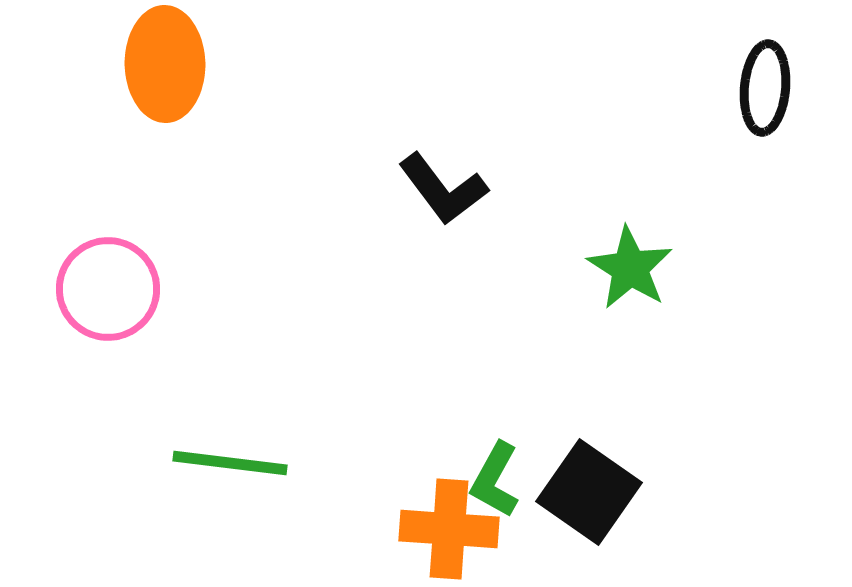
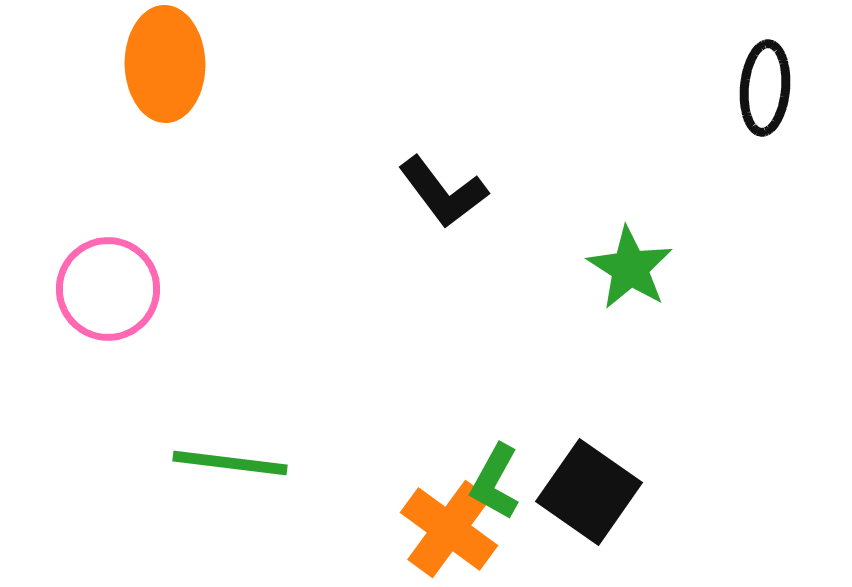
black L-shape: moved 3 px down
green L-shape: moved 2 px down
orange cross: rotated 32 degrees clockwise
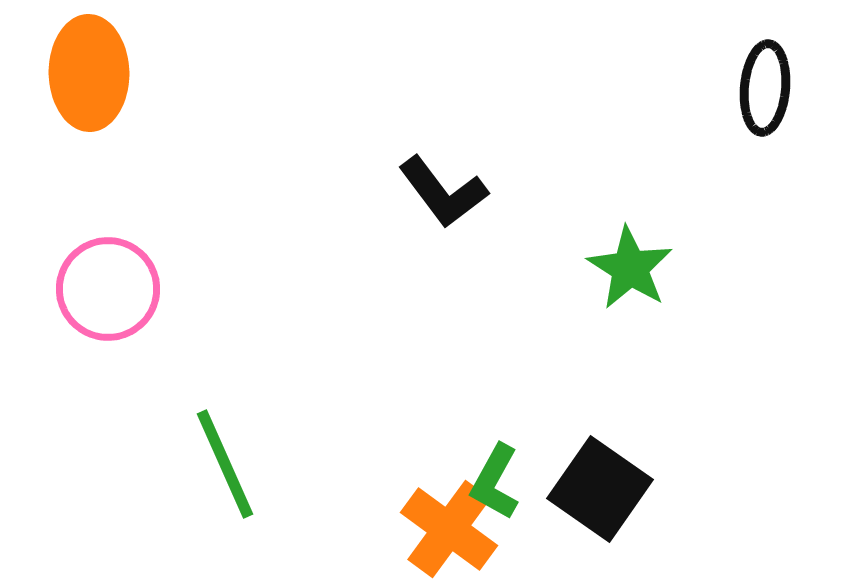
orange ellipse: moved 76 px left, 9 px down
green line: moved 5 px left, 1 px down; rotated 59 degrees clockwise
black square: moved 11 px right, 3 px up
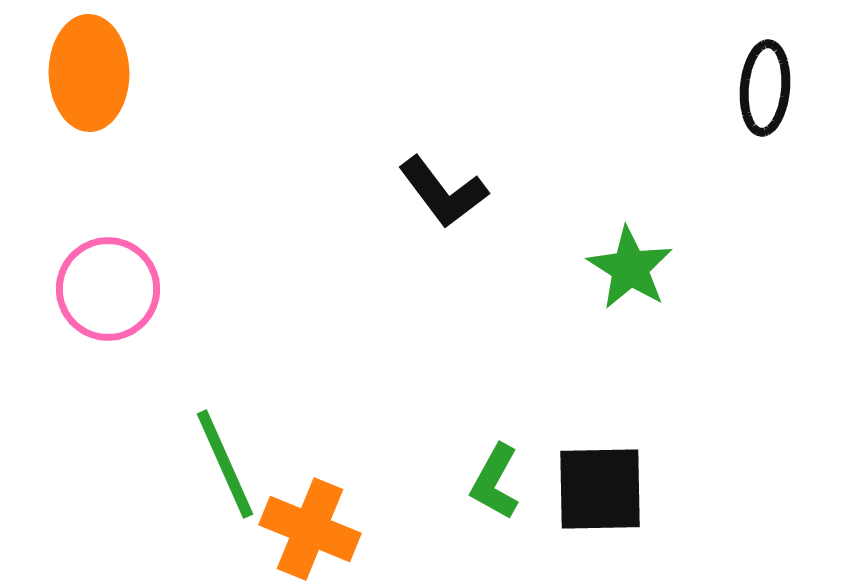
black square: rotated 36 degrees counterclockwise
orange cross: moved 139 px left; rotated 14 degrees counterclockwise
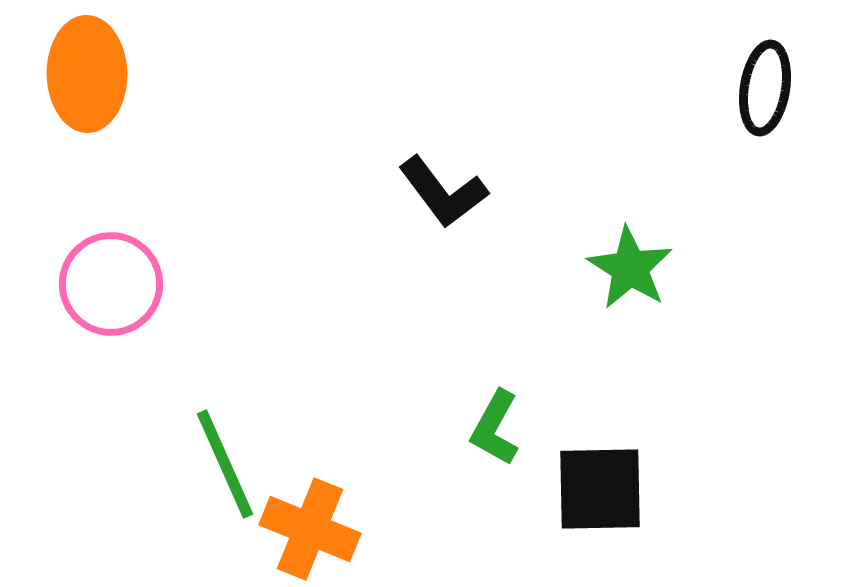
orange ellipse: moved 2 px left, 1 px down
black ellipse: rotated 4 degrees clockwise
pink circle: moved 3 px right, 5 px up
green L-shape: moved 54 px up
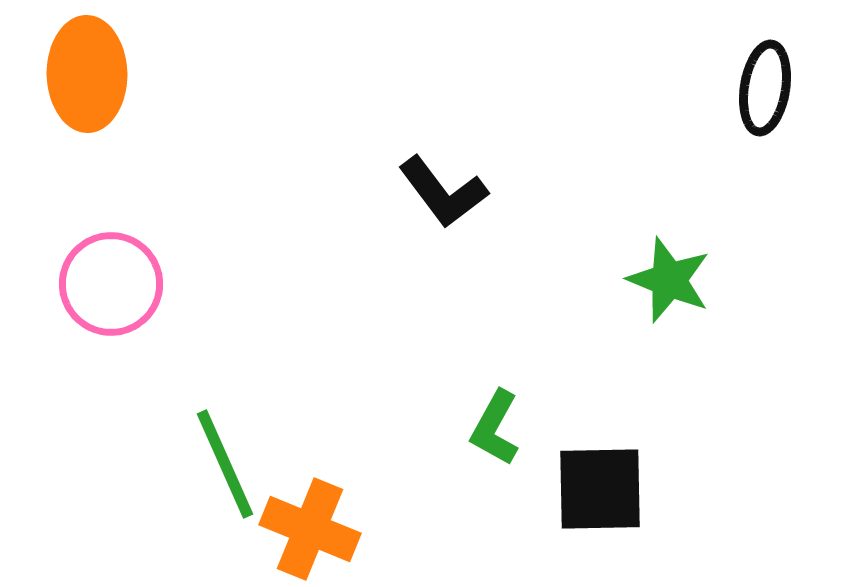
green star: moved 39 px right, 12 px down; rotated 10 degrees counterclockwise
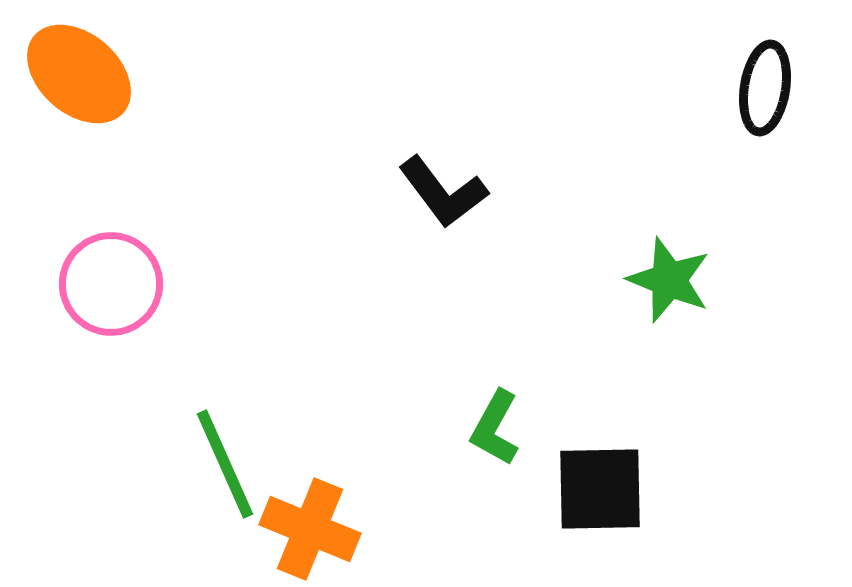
orange ellipse: moved 8 px left; rotated 48 degrees counterclockwise
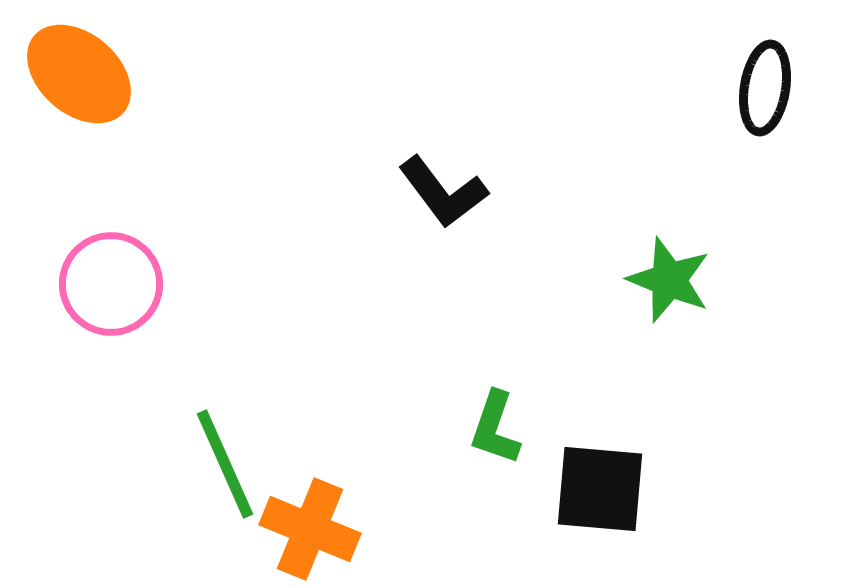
green L-shape: rotated 10 degrees counterclockwise
black square: rotated 6 degrees clockwise
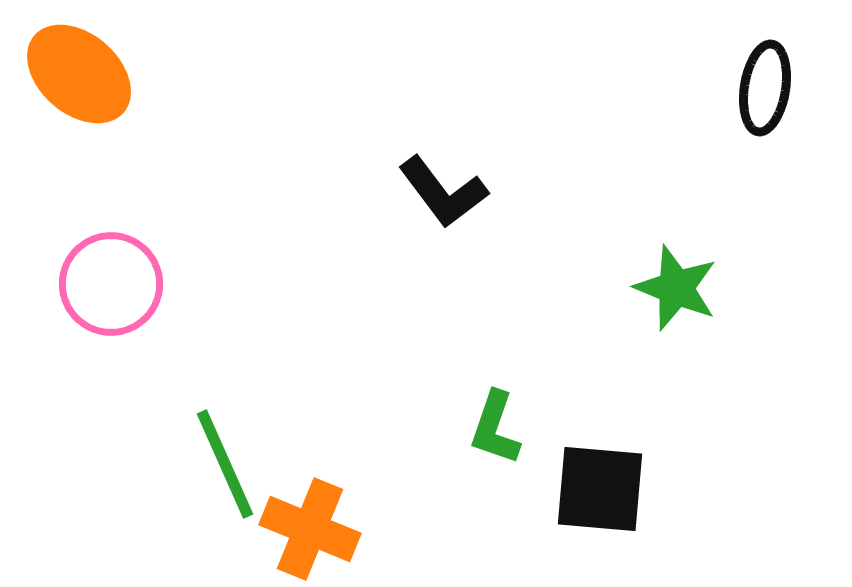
green star: moved 7 px right, 8 px down
